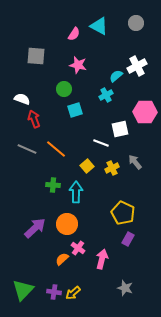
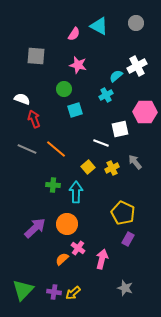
yellow square: moved 1 px right, 1 px down
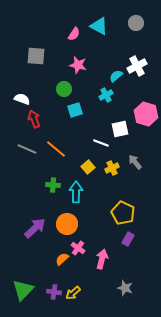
pink hexagon: moved 1 px right, 2 px down; rotated 15 degrees clockwise
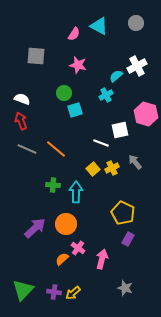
green circle: moved 4 px down
red arrow: moved 13 px left, 2 px down
white square: moved 1 px down
yellow square: moved 5 px right, 2 px down
orange circle: moved 1 px left
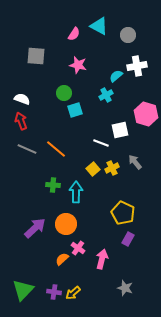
gray circle: moved 8 px left, 12 px down
white cross: rotated 18 degrees clockwise
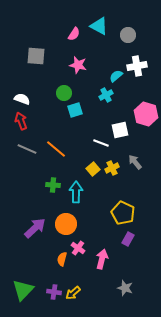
orange semicircle: rotated 32 degrees counterclockwise
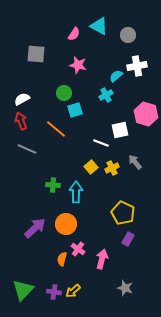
gray square: moved 2 px up
white semicircle: rotated 49 degrees counterclockwise
orange line: moved 20 px up
yellow square: moved 2 px left, 2 px up
pink cross: moved 1 px down
yellow arrow: moved 2 px up
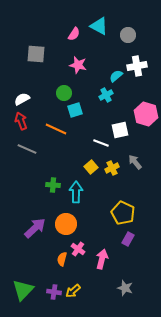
orange line: rotated 15 degrees counterclockwise
